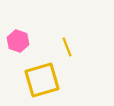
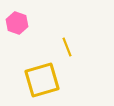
pink hexagon: moved 1 px left, 18 px up
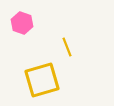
pink hexagon: moved 5 px right
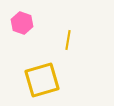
yellow line: moved 1 px right, 7 px up; rotated 30 degrees clockwise
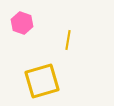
yellow square: moved 1 px down
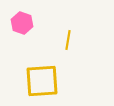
yellow square: rotated 12 degrees clockwise
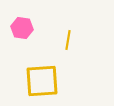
pink hexagon: moved 5 px down; rotated 10 degrees counterclockwise
